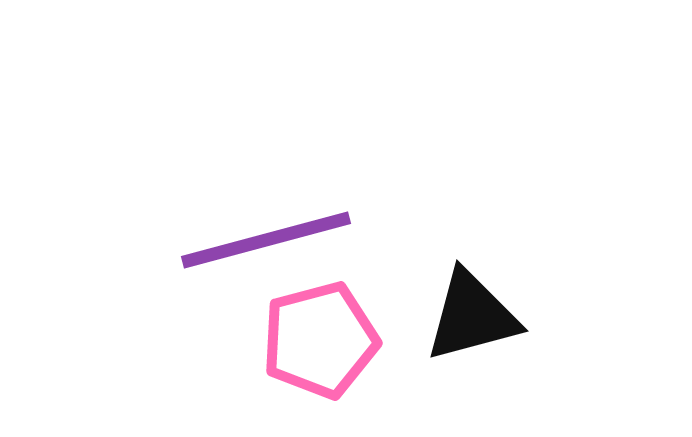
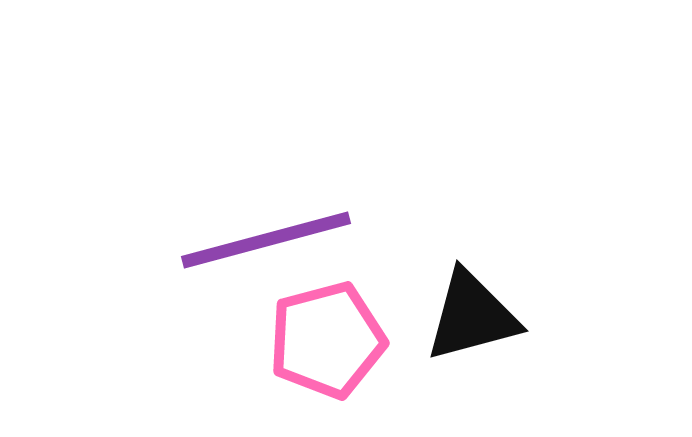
pink pentagon: moved 7 px right
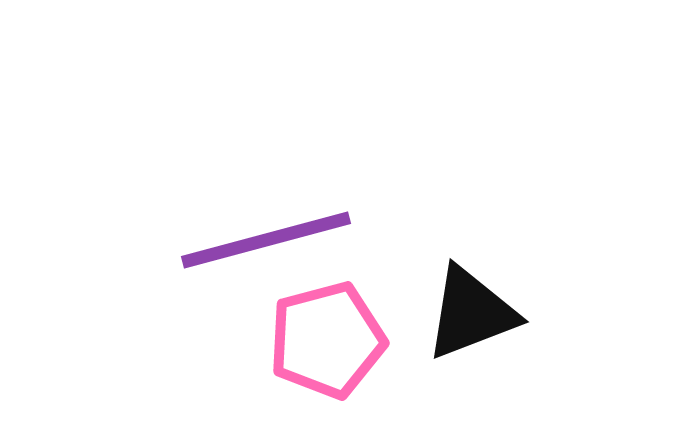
black triangle: moved 1 px left, 3 px up; rotated 6 degrees counterclockwise
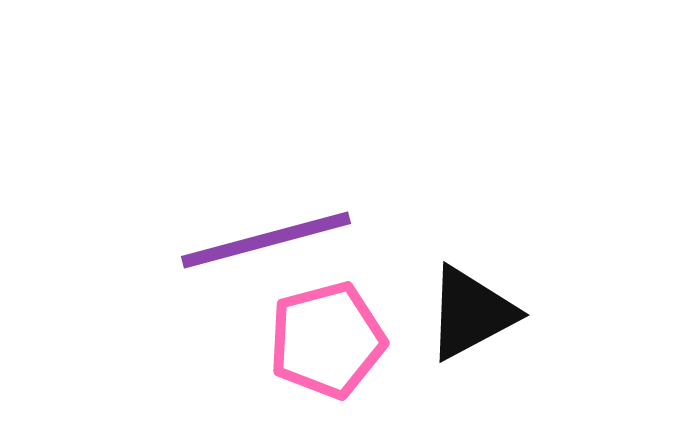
black triangle: rotated 7 degrees counterclockwise
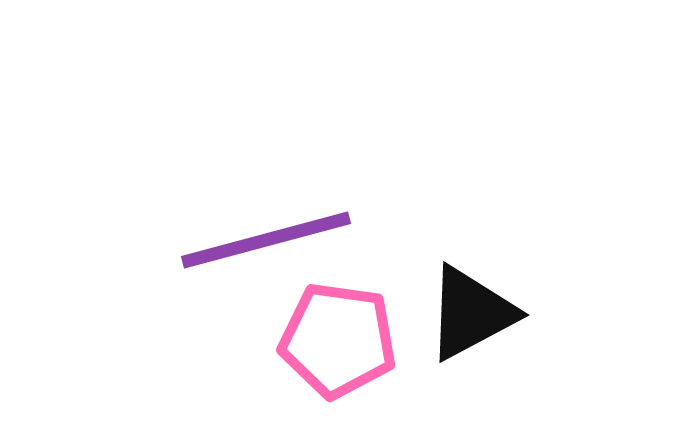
pink pentagon: moved 11 px right; rotated 23 degrees clockwise
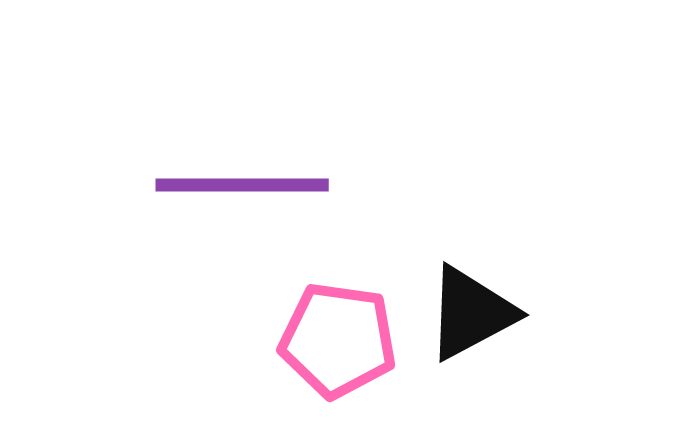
purple line: moved 24 px left, 55 px up; rotated 15 degrees clockwise
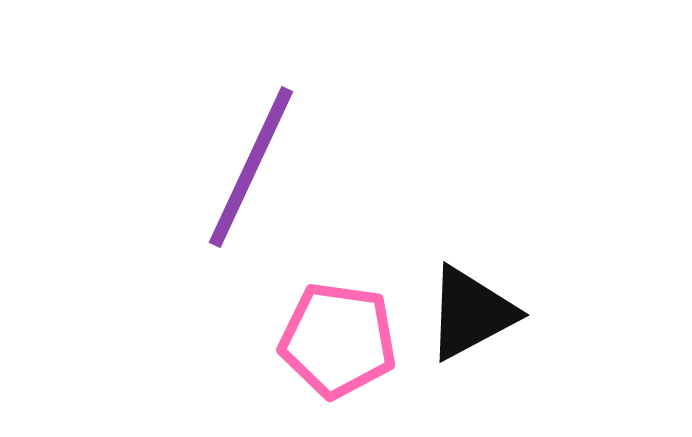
purple line: moved 9 px right, 18 px up; rotated 65 degrees counterclockwise
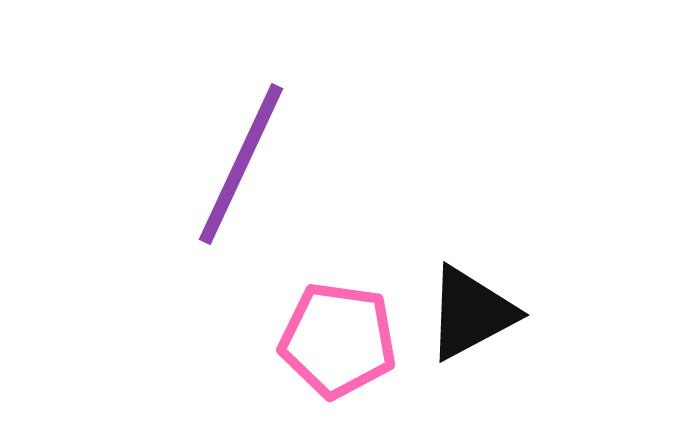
purple line: moved 10 px left, 3 px up
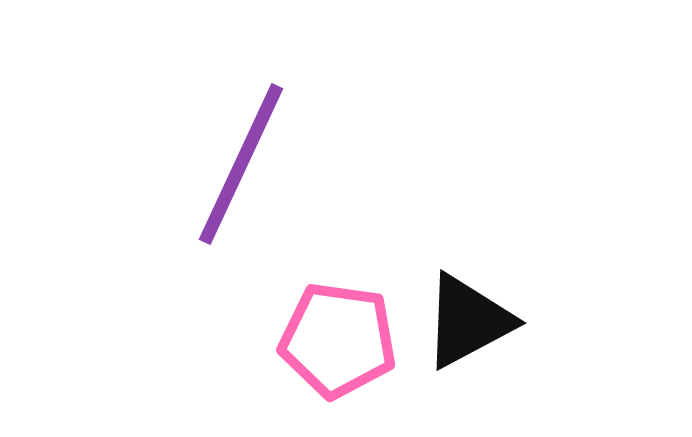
black triangle: moved 3 px left, 8 px down
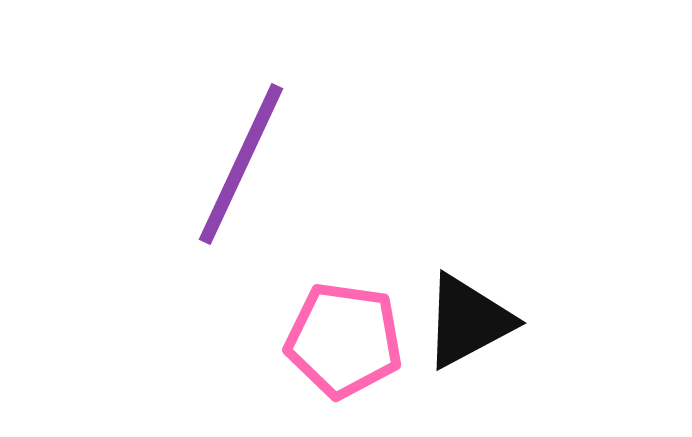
pink pentagon: moved 6 px right
